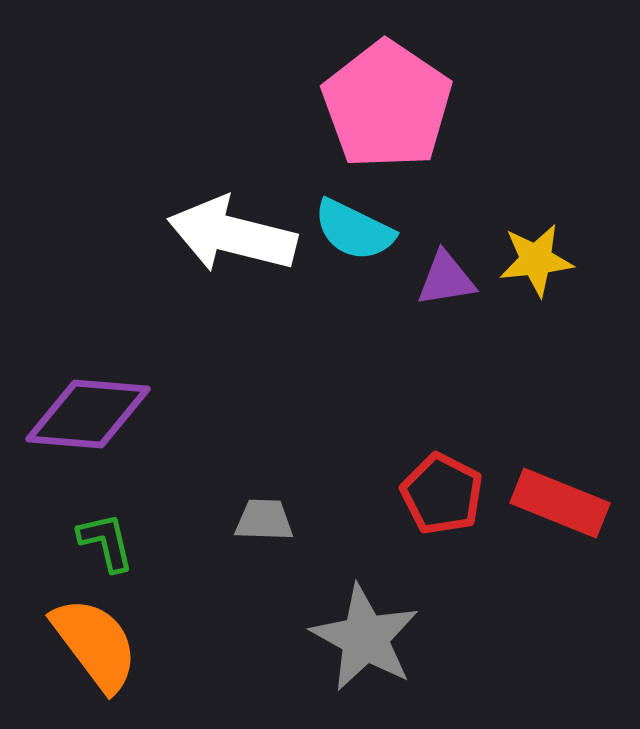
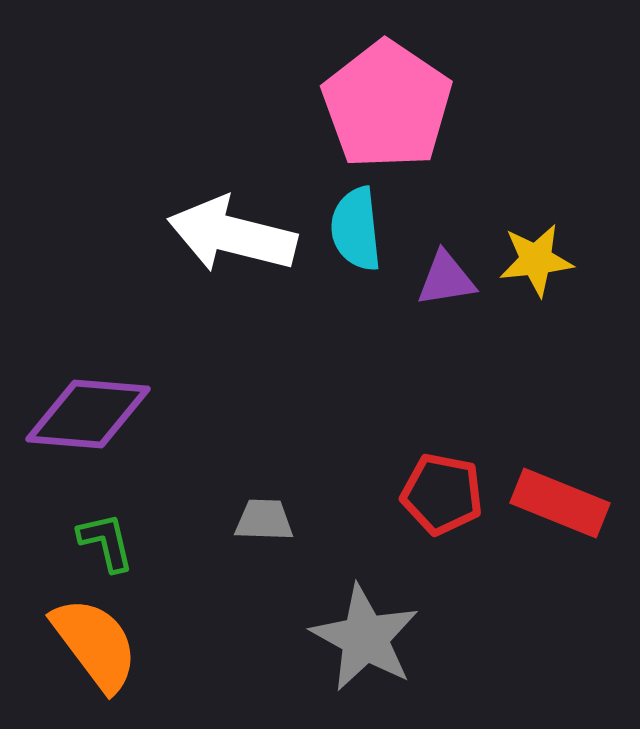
cyan semicircle: moved 2 px right, 1 px up; rotated 58 degrees clockwise
red pentagon: rotated 16 degrees counterclockwise
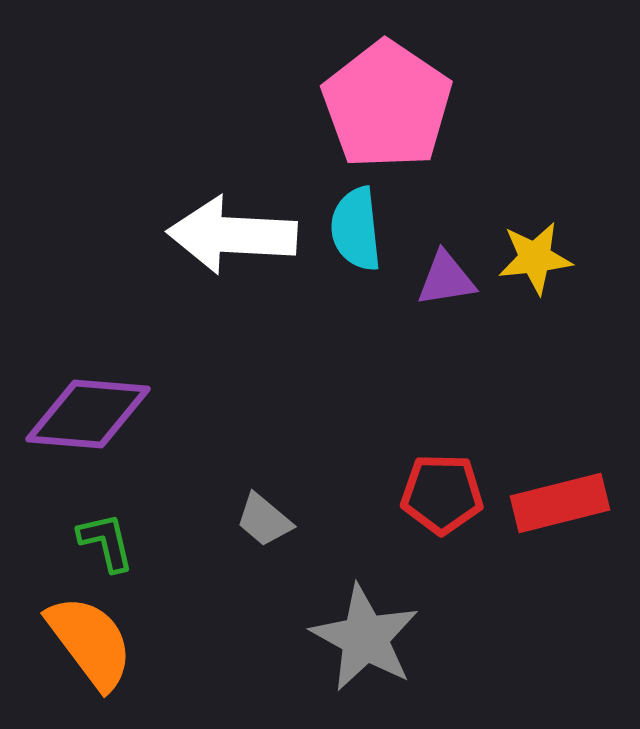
white arrow: rotated 11 degrees counterclockwise
yellow star: moved 1 px left, 2 px up
red pentagon: rotated 10 degrees counterclockwise
red rectangle: rotated 36 degrees counterclockwise
gray trapezoid: rotated 142 degrees counterclockwise
orange semicircle: moved 5 px left, 2 px up
